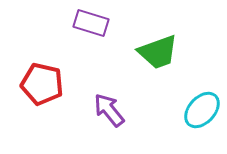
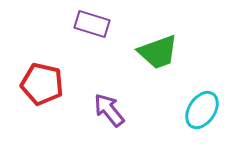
purple rectangle: moved 1 px right, 1 px down
cyan ellipse: rotated 9 degrees counterclockwise
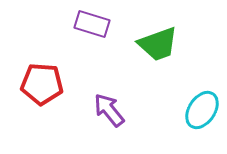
green trapezoid: moved 8 px up
red pentagon: rotated 9 degrees counterclockwise
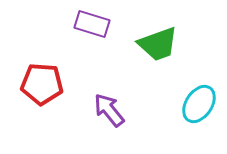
cyan ellipse: moved 3 px left, 6 px up
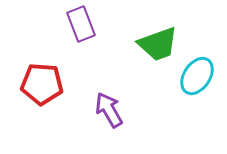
purple rectangle: moved 11 px left; rotated 52 degrees clockwise
cyan ellipse: moved 2 px left, 28 px up
purple arrow: rotated 9 degrees clockwise
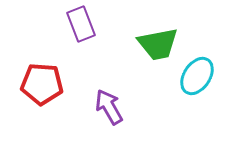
green trapezoid: rotated 9 degrees clockwise
purple arrow: moved 3 px up
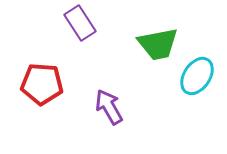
purple rectangle: moved 1 px left, 1 px up; rotated 12 degrees counterclockwise
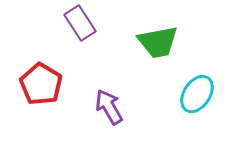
green trapezoid: moved 2 px up
cyan ellipse: moved 18 px down
red pentagon: moved 1 px left; rotated 27 degrees clockwise
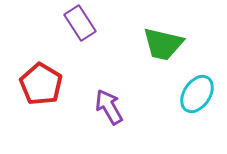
green trapezoid: moved 5 px right, 2 px down; rotated 24 degrees clockwise
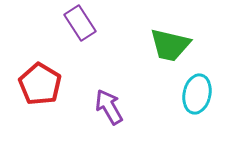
green trapezoid: moved 7 px right, 1 px down
red pentagon: moved 1 px left
cyan ellipse: rotated 21 degrees counterclockwise
